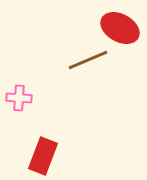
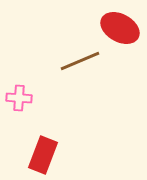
brown line: moved 8 px left, 1 px down
red rectangle: moved 1 px up
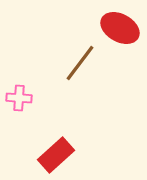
brown line: moved 2 px down; rotated 30 degrees counterclockwise
red rectangle: moved 13 px right; rotated 27 degrees clockwise
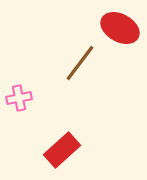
pink cross: rotated 15 degrees counterclockwise
red rectangle: moved 6 px right, 5 px up
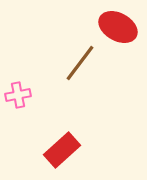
red ellipse: moved 2 px left, 1 px up
pink cross: moved 1 px left, 3 px up
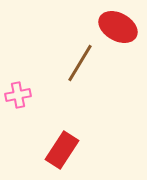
brown line: rotated 6 degrees counterclockwise
red rectangle: rotated 15 degrees counterclockwise
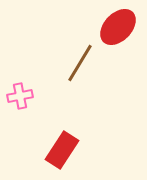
red ellipse: rotated 75 degrees counterclockwise
pink cross: moved 2 px right, 1 px down
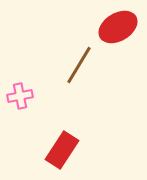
red ellipse: rotated 15 degrees clockwise
brown line: moved 1 px left, 2 px down
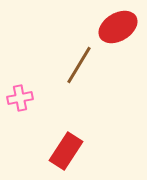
pink cross: moved 2 px down
red rectangle: moved 4 px right, 1 px down
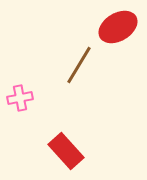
red rectangle: rotated 75 degrees counterclockwise
